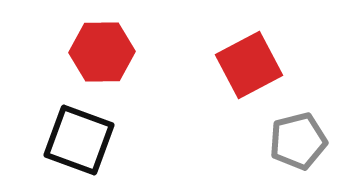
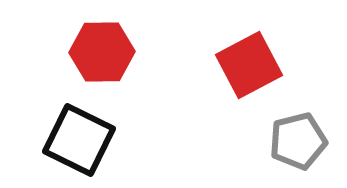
black square: rotated 6 degrees clockwise
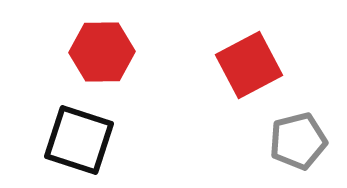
black square: rotated 8 degrees counterclockwise
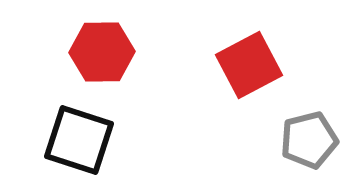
gray pentagon: moved 11 px right, 1 px up
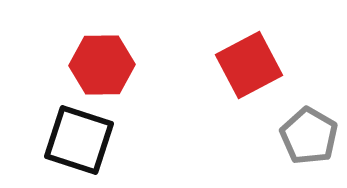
red hexagon: moved 13 px down
gray pentagon: moved 4 px up; rotated 28 degrees counterclockwise
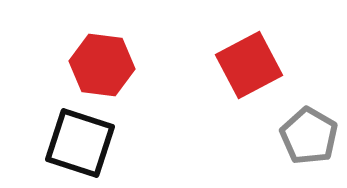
red hexagon: rotated 8 degrees clockwise
black square: moved 1 px right, 3 px down
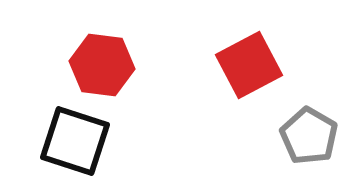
black square: moved 5 px left, 2 px up
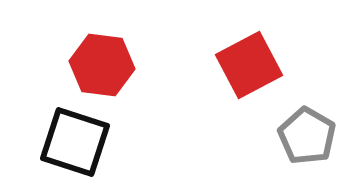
gray pentagon: moved 2 px left
black square: moved 1 px down
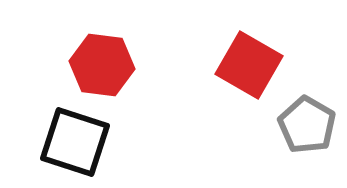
red square: rotated 32 degrees counterclockwise
gray pentagon: moved 11 px up
